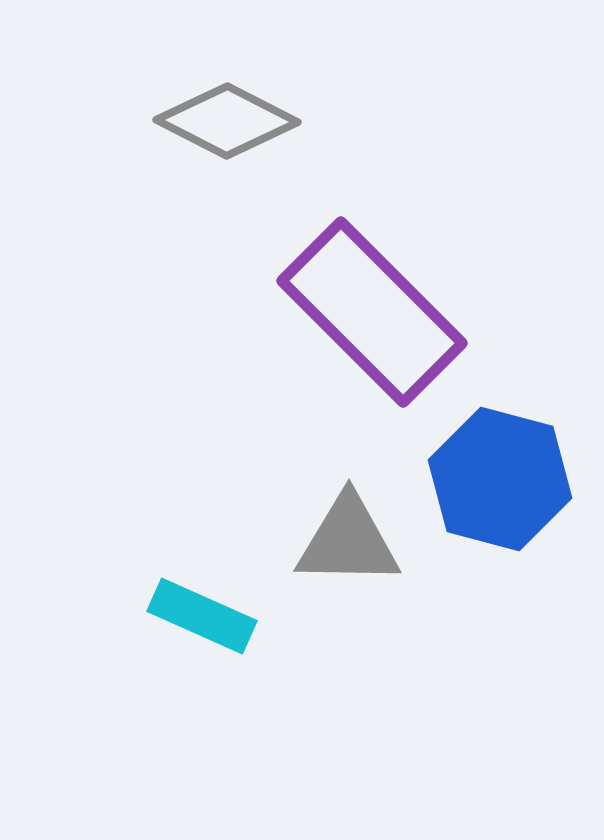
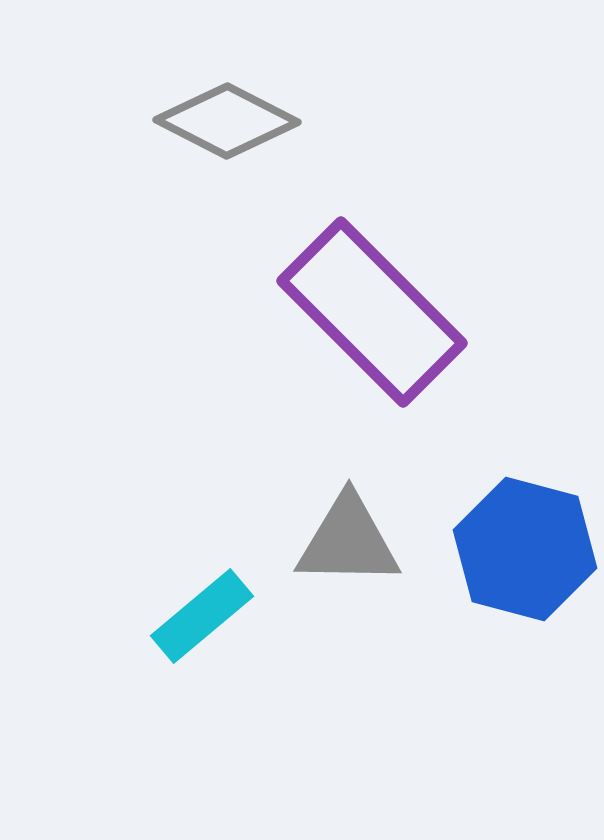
blue hexagon: moved 25 px right, 70 px down
cyan rectangle: rotated 64 degrees counterclockwise
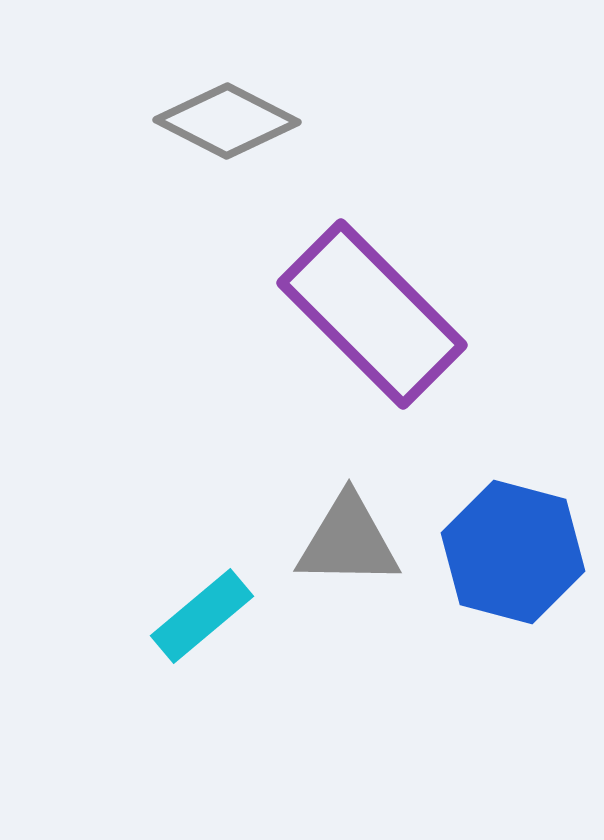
purple rectangle: moved 2 px down
blue hexagon: moved 12 px left, 3 px down
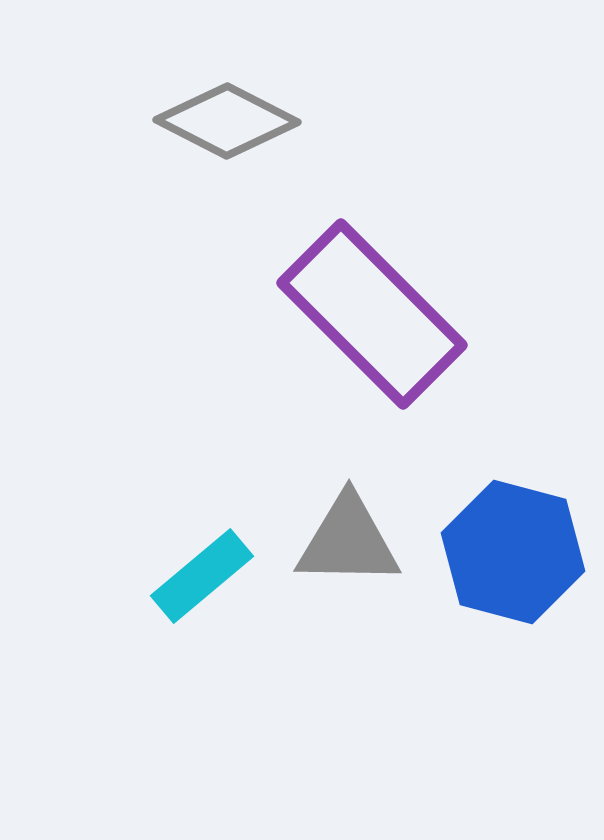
cyan rectangle: moved 40 px up
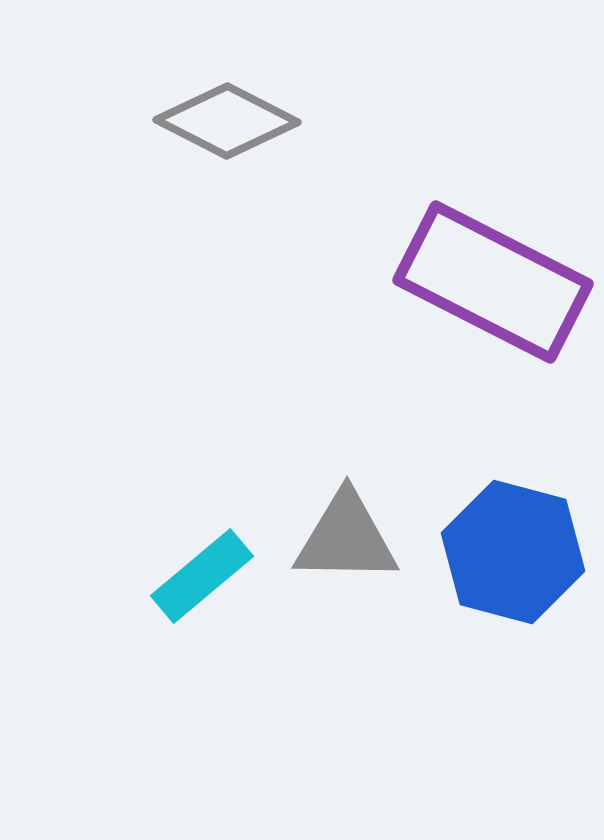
purple rectangle: moved 121 px right, 32 px up; rotated 18 degrees counterclockwise
gray triangle: moved 2 px left, 3 px up
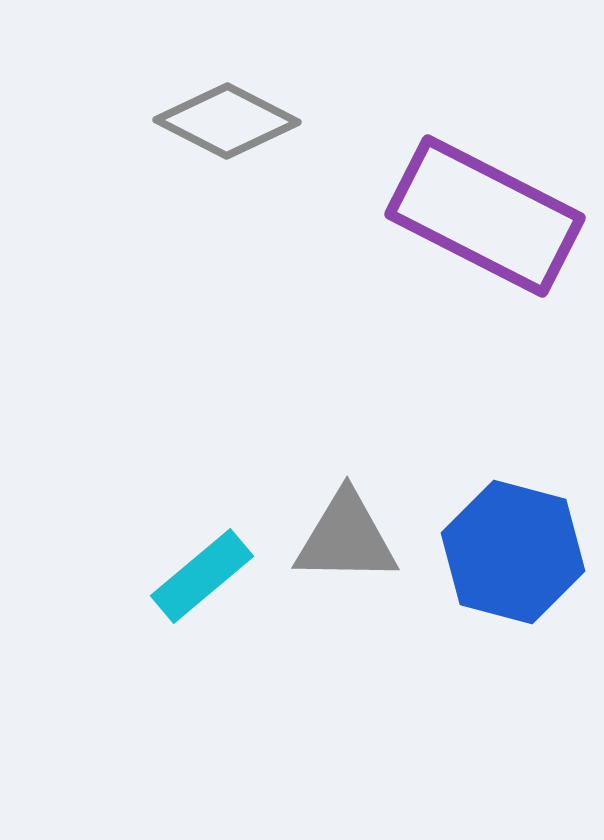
purple rectangle: moved 8 px left, 66 px up
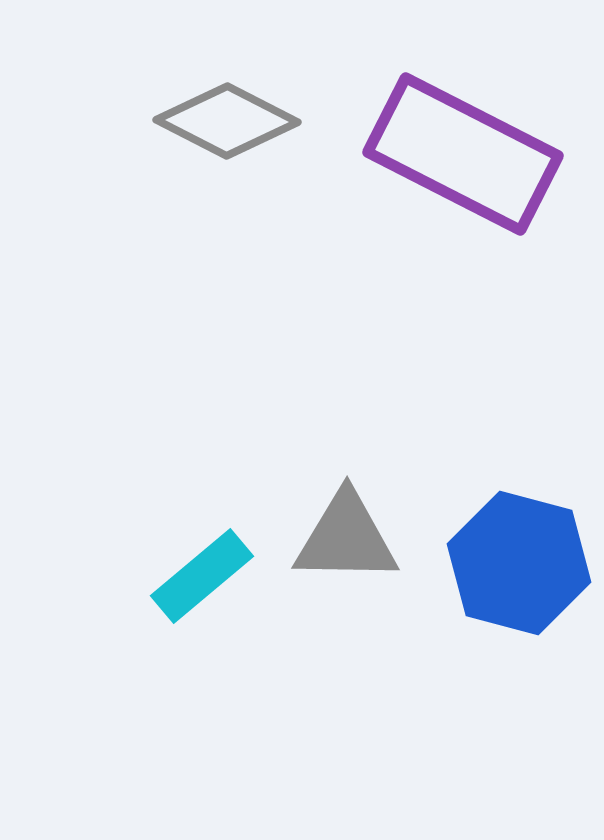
purple rectangle: moved 22 px left, 62 px up
blue hexagon: moved 6 px right, 11 px down
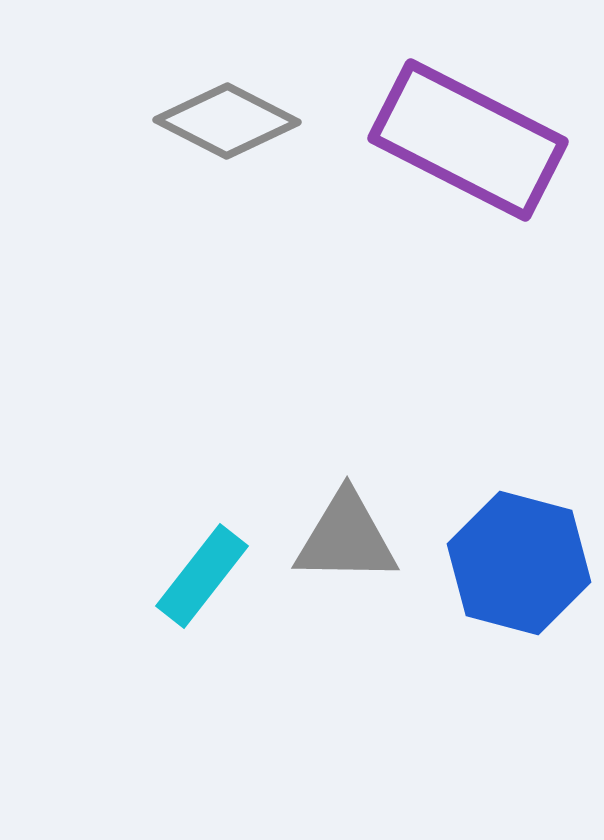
purple rectangle: moved 5 px right, 14 px up
cyan rectangle: rotated 12 degrees counterclockwise
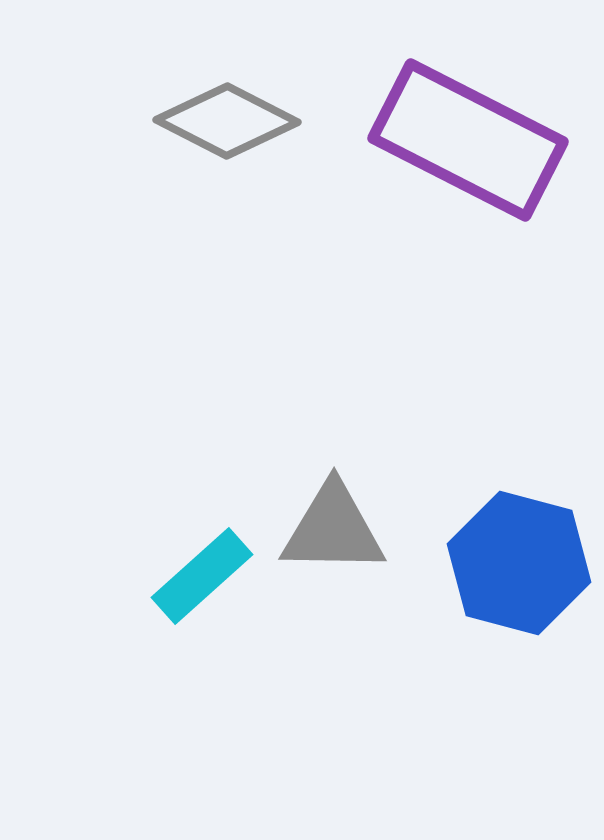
gray triangle: moved 13 px left, 9 px up
cyan rectangle: rotated 10 degrees clockwise
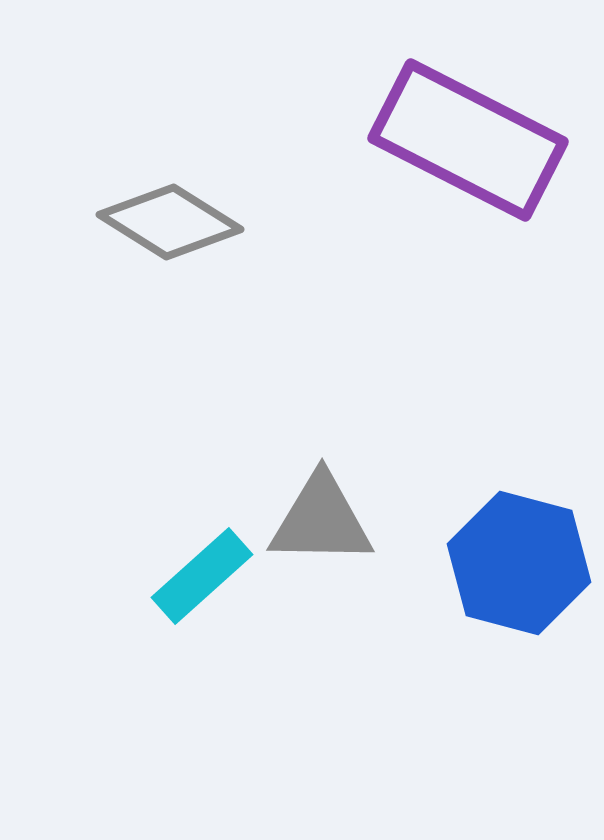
gray diamond: moved 57 px left, 101 px down; rotated 5 degrees clockwise
gray triangle: moved 12 px left, 9 px up
